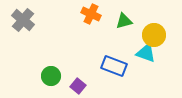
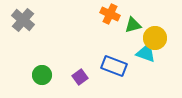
orange cross: moved 19 px right
green triangle: moved 9 px right, 4 px down
yellow circle: moved 1 px right, 3 px down
green circle: moved 9 px left, 1 px up
purple square: moved 2 px right, 9 px up; rotated 14 degrees clockwise
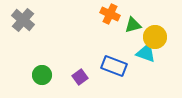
yellow circle: moved 1 px up
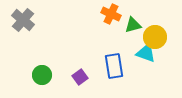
orange cross: moved 1 px right
blue rectangle: rotated 60 degrees clockwise
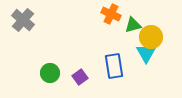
yellow circle: moved 4 px left
cyan triangle: rotated 40 degrees clockwise
green circle: moved 8 px right, 2 px up
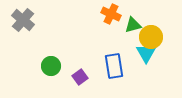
green circle: moved 1 px right, 7 px up
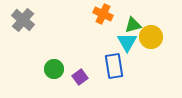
orange cross: moved 8 px left
cyan triangle: moved 19 px left, 11 px up
green circle: moved 3 px right, 3 px down
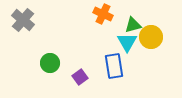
green circle: moved 4 px left, 6 px up
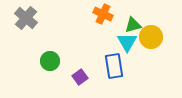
gray cross: moved 3 px right, 2 px up
green circle: moved 2 px up
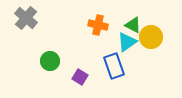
orange cross: moved 5 px left, 11 px down; rotated 12 degrees counterclockwise
green triangle: rotated 42 degrees clockwise
cyan triangle: rotated 25 degrees clockwise
blue rectangle: rotated 10 degrees counterclockwise
purple square: rotated 21 degrees counterclockwise
